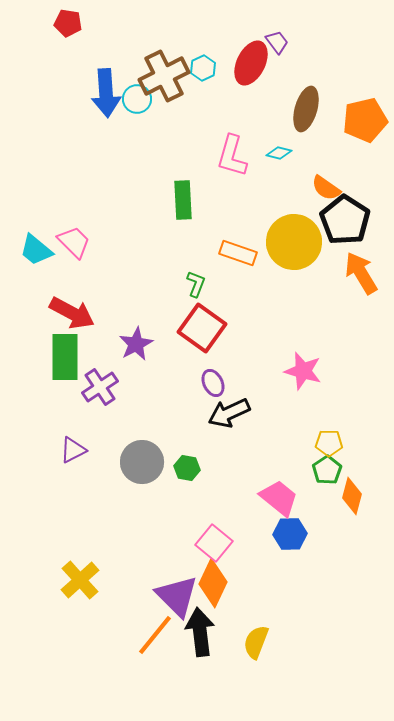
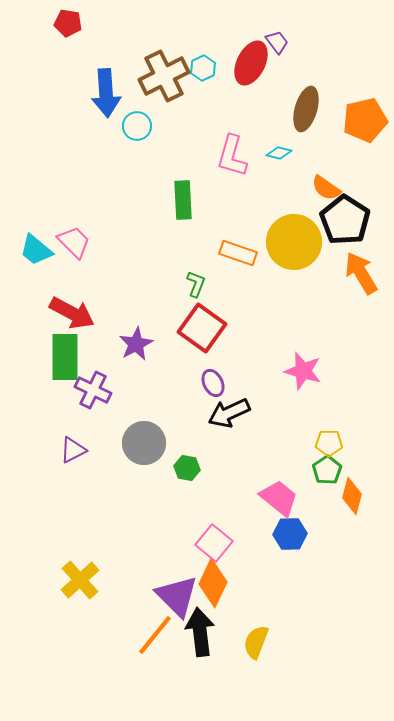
cyan circle at (137, 99): moved 27 px down
purple cross at (100, 387): moved 7 px left, 3 px down; rotated 30 degrees counterclockwise
gray circle at (142, 462): moved 2 px right, 19 px up
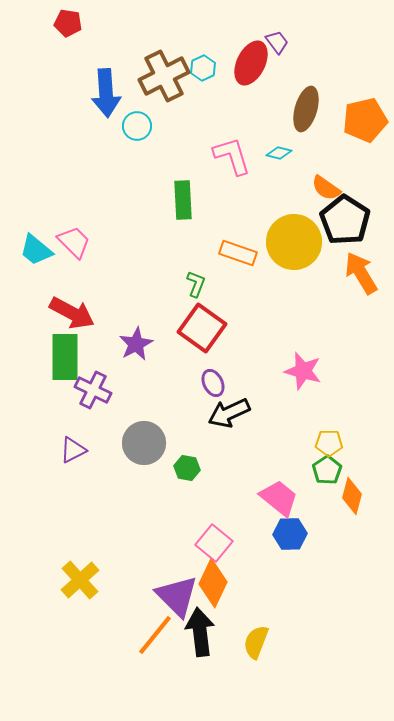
pink L-shape at (232, 156): rotated 147 degrees clockwise
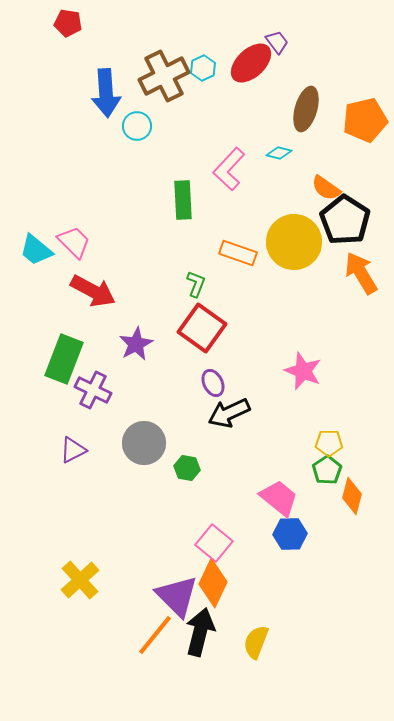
red ellipse at (251, 63): rotated 21 degrees clockwise
pink L-shape at (232, 156): moved 3 px left, 13 px down; rotated 120 degrees counterclockwise
red arrow at (72, 313): moved 21 px right, 22 px up
green rectangle at (65, 357): moved 1 px left, 2 px down; rotated 21 degrees clockwise
pink star at (303, 371): rotated 6 degrees clockwise
black arrow at (200, 632): rotated 21 degrees clockwise
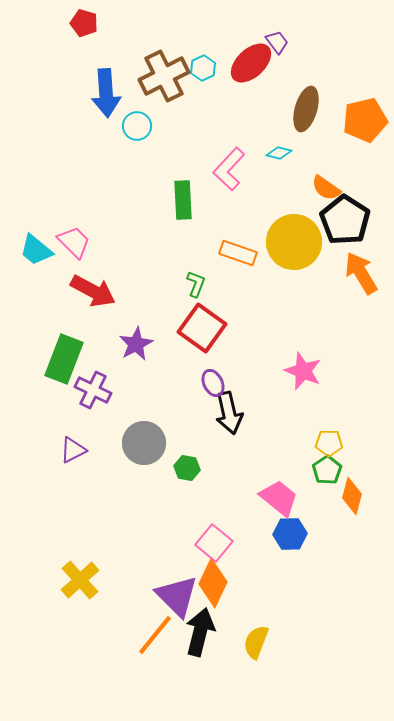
red pentagon at (68, 23): moved 16 px right; rotated 8 degrees clockwise
black arrow at (229, 413): rotated 78 degrees counterclockwise
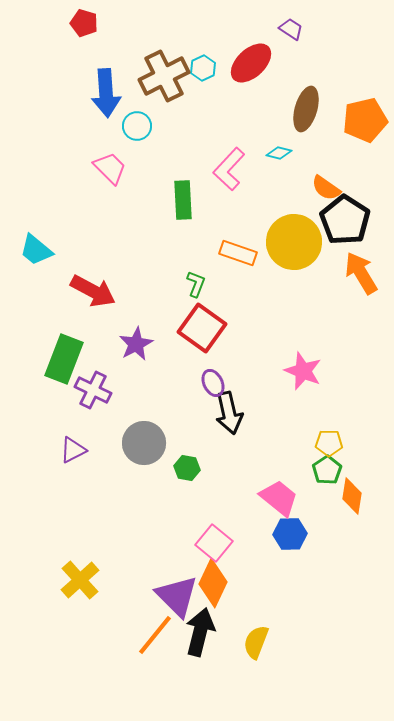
purple trapezoid at (277, 42): moved 14 px right, 13 px up; rotated 20 degrees counterclockwise
pink trapezoid at (74, 242): moved 36 px right, 74 px up
orange diamond at (352, 496): rotated 6 degrees counterclockwise
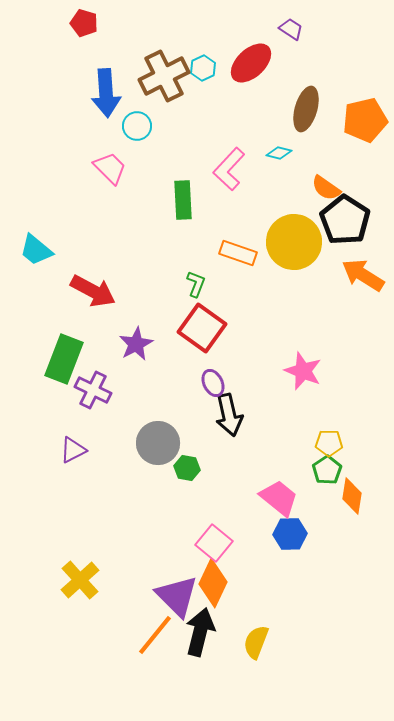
orange arrow at (361, 273): moved 2 px right, 2 px down; rotated 27 degrees counterclockwise
black arrow at (229, 413): moved 2 px down
gray circle at (144, 443): moved 14 px right
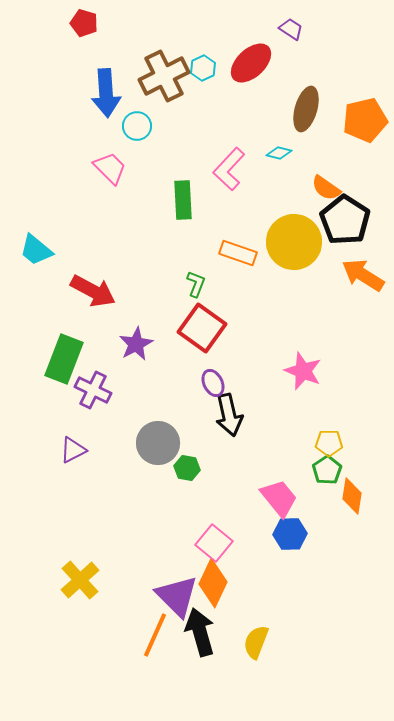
pink trapezoid at (279, 498): rotated 12 degrees clockwise
black arrow at (200, 632): rotated 30 degrees counterclockwise
orange line at (155, 635): rotated 15 degrees counterclockwise
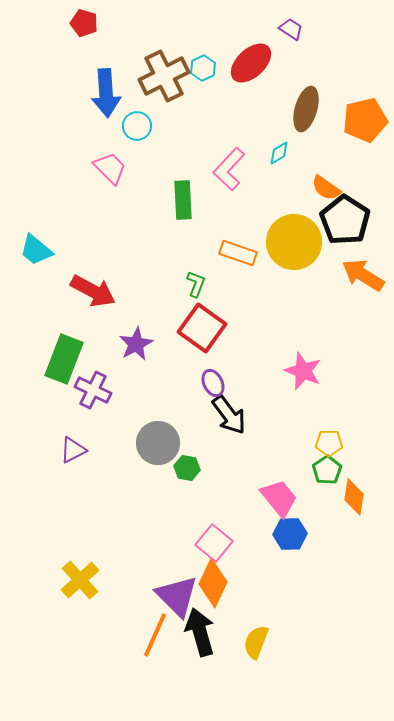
cyan diamond at (279, 153): rotated 45 degrees counterclockwise
black arrow at (229, 415): rotated 24 degrees counterclockwise
orange diamond at (352, 496): moved 2 px right, 1 px down
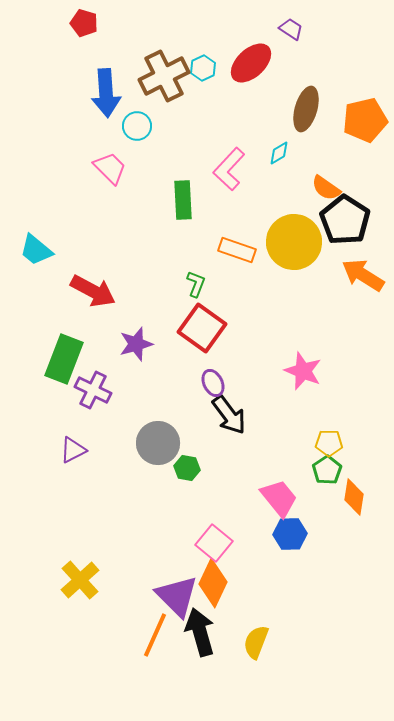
orange rectangle at (238, 253): moved 1 px left, 3 px up
purple star at (136, 344): rotated 12 degrees clockwise
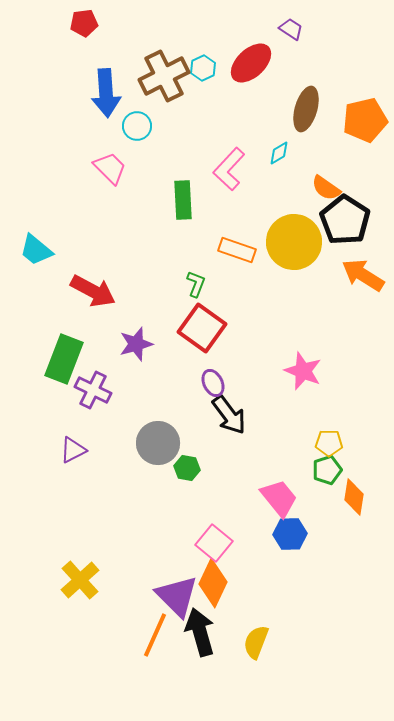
red pentagon at (84, 23): rotated 24 degrees counterclockwise
green pentagon at (327, 470): rotated 16 degrees clockwise
